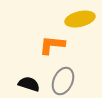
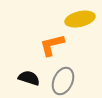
orange L-shape: rotated 20 degrees counterclockwise
black semicircle: moved 6 px up
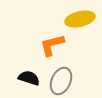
gray ellipse: moved 2 px left
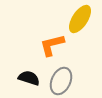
yellow ellipse: rotated 44 degrees counterclockwise
